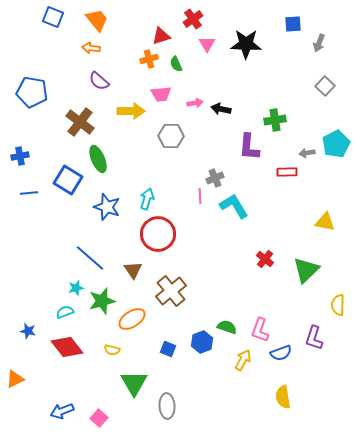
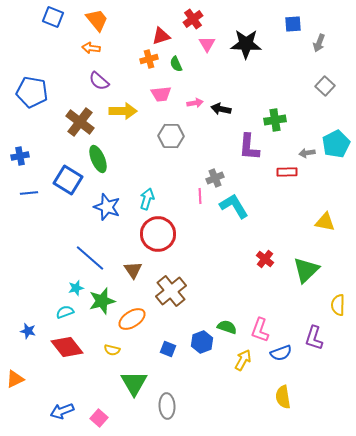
yellow arrow at (131, 111): moved 8 px left
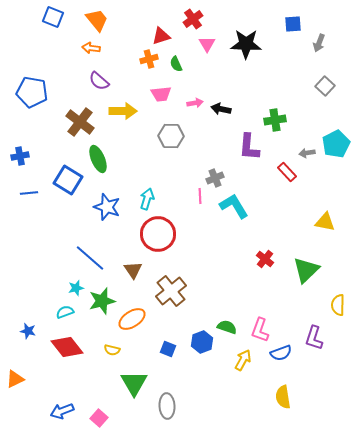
red rectangle at (287, 172): rotated 48 degrees clockwise
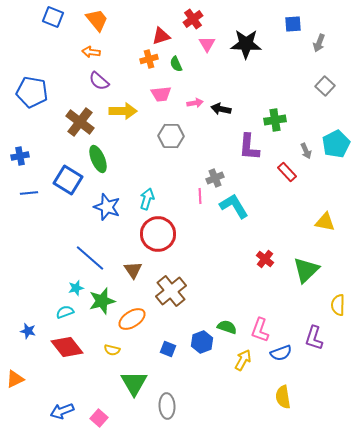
orange arrow at (91, 48): moved 4 px down
gray arrow at (307, 153): moved 1 px left, 2 px up; rotated 105 degrees counterclockwise
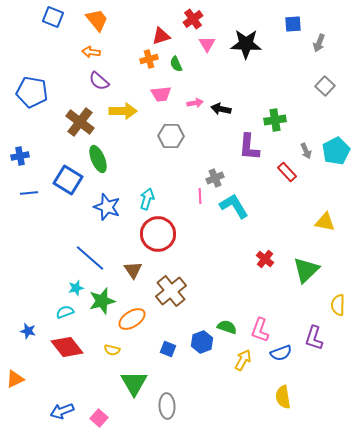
cyan pentagon at (336, 144): moved 7 px down
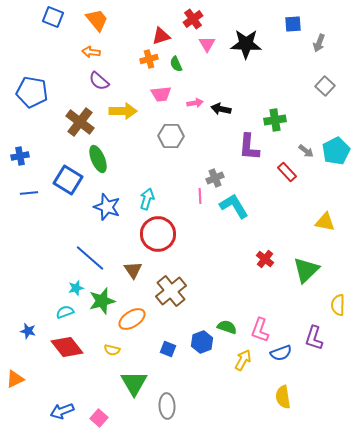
gray arrow at (306, 151): rotated 28 degrees counterclockwise
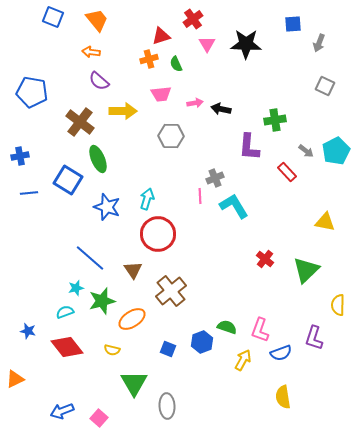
gray square at (325, 86): rotated 18 degrees counterclockwise
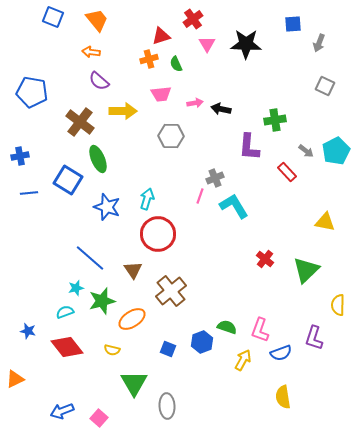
pink line at (200, 196): rotated 21 degrees clockwise
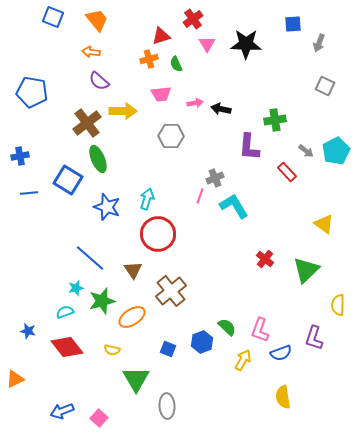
brown cross at (80, 122): moved 7 px right, 1 px down; rotated 16 degrees clockwise
yellow triangle at (325, 222): moved 1 px left, 2 px down; rotated 25 degrees clockwise
orange ellipse at (132, 319): moved 2 px up
green semicircle at (227, 327): rotated 24 degrees clockwise
green triangle at (134, 383): moved 2 px right, 4 px up
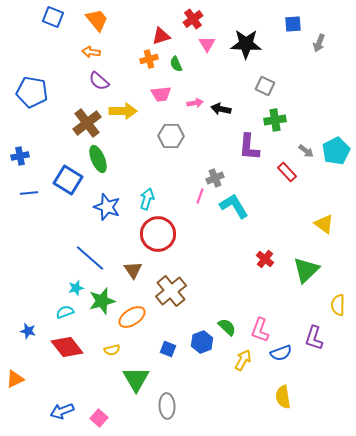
gray square at (325, 86): moved 60 px left
yellow semicircle at (112, 350): rotated 28 degrees counterclockwise
